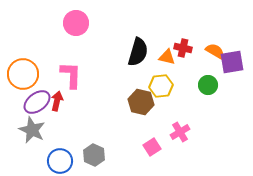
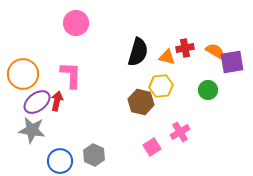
red cross: moved 2 px right; rotated 24 degrees counterclockwise
green circle: moved 5 px down
gray star: rotated 16 degrees counterclockwise
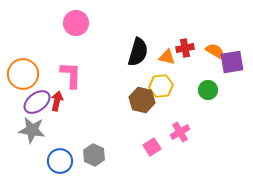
brown hexagon: moved 1 px right, 2 px up
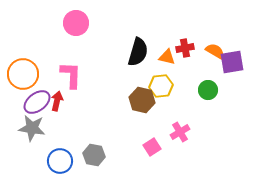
gray star: moved 2 px up
gray hexagon: rotated 15 degrees counterclockwise
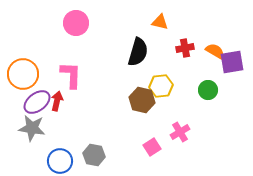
orange triangle: moved 7 px left, 35 px up
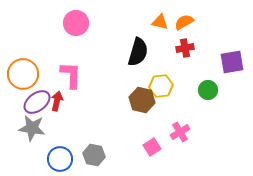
orange semicircle: moved 31 px left, 29 px up; rotated 60 degrees counterclockwise
blue circle: moved 2 px up
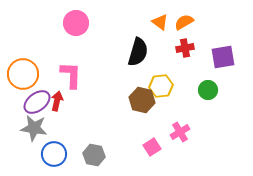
orange triangle: rotated 24 degrees clockwise
purple square: moved 9 px left, 5 px up
gray star: moved 2 px right
blue circle: moved 6 px left, 5 px up
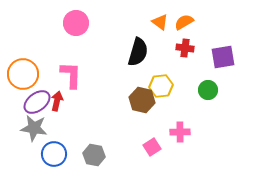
red cross: rotated 18 degrees clockwise
pink cross: rotated 30 degrees clockwise
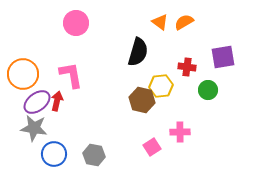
red cross: moved 2 px right, 19 px down
pink L-shape: rotated 12 degrees counterclockwise
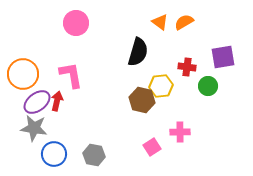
green circle: moved 4 px up
